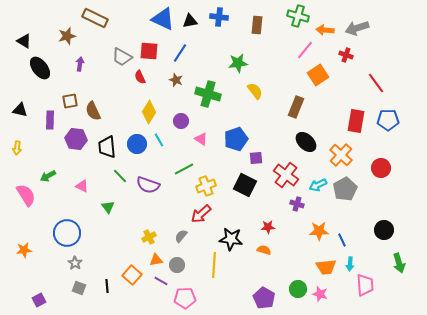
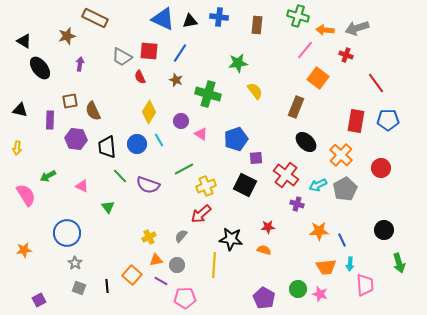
orange square at (318, 75): moved 3 px down; rotated 20 degrees counterclockwise
pink triangle at (201, 139): moved 5 px up
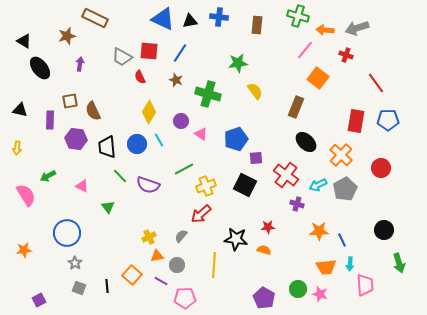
black star at (231, 239): moved 5 px right
orange triangle at (156, 260): moved 1 px right, 4 px up
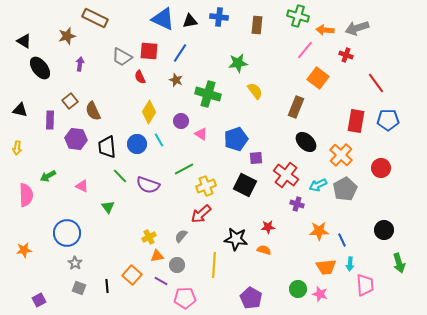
brown square at (70, 101): rotated 28 degrees counterclockwise
pink semicircle at (26, 195): rotated 30 degrees clockwise
purple pentagon at (264, 298): moved 13 px left
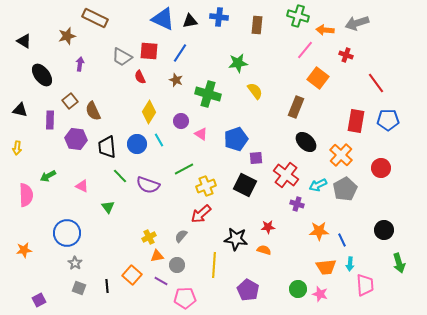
gray arrow at (357, 28): moved 5 px up
black ellipse at (40, 68): moved 2 px right, 7 px down
purple pentagon at (251, 298): moved 3 px left, 8 px up
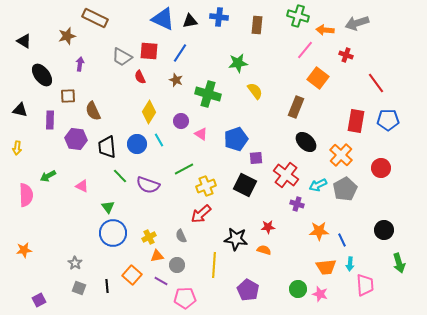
brown square at (70, 101): moved 2 px left, 5 px up; rotated 35 degrees clockwise
blue circle at (67, 233): moved 46 px right
gray semicircle at (181, 236): rotated 64 degrees counterclockwise
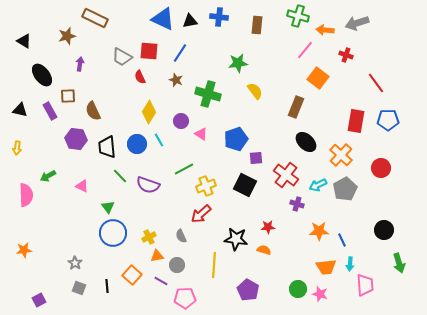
purple rectangle at (50, 120): moved 9 px up; rotated 30 degrees counterclockwise
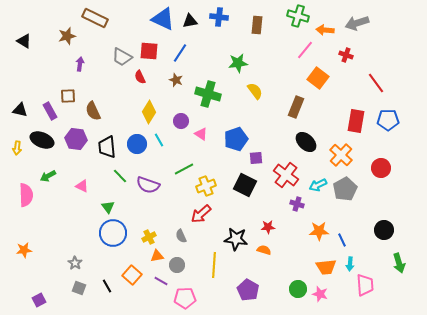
black ellipse at (42, 75): moved 65 px down; rotated 30 degrees counterclockwise
black line at (107, 286): rotated 24 degrees counterclockwise
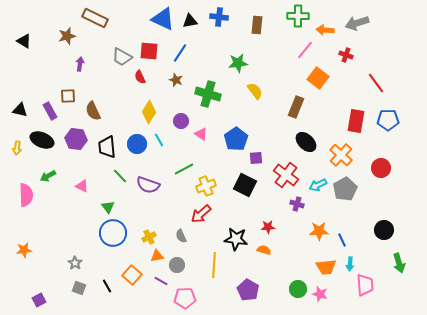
green cross at (298, 16): rotated 15 degrees counterclockwise
blue pentagon at (236, 139): rotated 15 degrees counterclockwise
